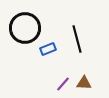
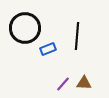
black line: moved 3 px up; rotated 20 degrees clockwise
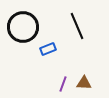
black circle: moved 2 px left, 1 px up
black line: moved 10 px up; rotated 28 degrees counterclockwise
purple line: rotated 21 degrees counterclockwise
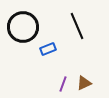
brown triangle: rotated 28 degrees counterclockwise
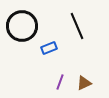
black circle: moved 1 px left, 1 px up
blue rectangle: moved 1 px right, 1 px up
purple line: moved 3 px left, 2 px up
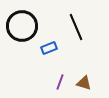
black line: moved 1 px left, 1 px down
brown triangle: rotated 42 degrees clockwise
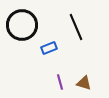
black circle: moved 1 px up
purple line: rotated 35 degrees counterclockwise
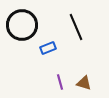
blue rectangle: moved 1 px left
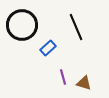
blue rectangle: rotated 21 degrees counterclockwise
purple line: moved 3 px right, 5 px up
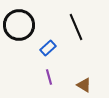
black circle: moved 3 px left
purple line: moved 14 px left
brown triangle: moved 2 px down; rotated 14 degrees clockwise
